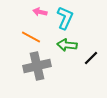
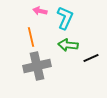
pink arrow: moved 1 px up
orange line: rotated 48 degrees clockwise
green arrow: moved 1 px right
black line: rotated 21 degrees clockwise
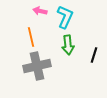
cyan L-shape: moved 1 px up
green arrow: rotated 102 degrees counterclockwise
black line: moved 3 px right, 3 px up; rotated 49 degrees counterclockwise
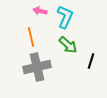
green arrow: rotated 42 degrees counterclockwise
black line: moved 3 px left, 6 px down
gray cross: moved 1 px down
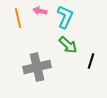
orange line: moved 13 px left, 19 px up
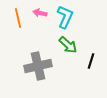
pink arrow: moved 2 px down
gray cross: moved 1 px right, 1 px up
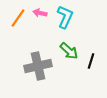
orange line: rotated 48 degrees clockwise
green arrow: moved 1 px right, 6 px down
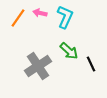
black line: moved 3 px down; rotated 42 degrees counterclockwise
gray cross: rotated 20 degrees counterclockwise
